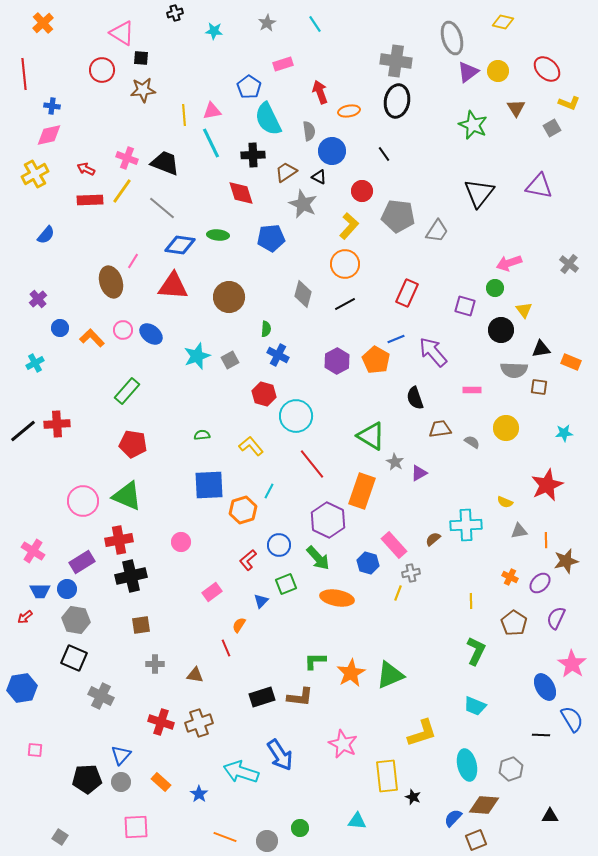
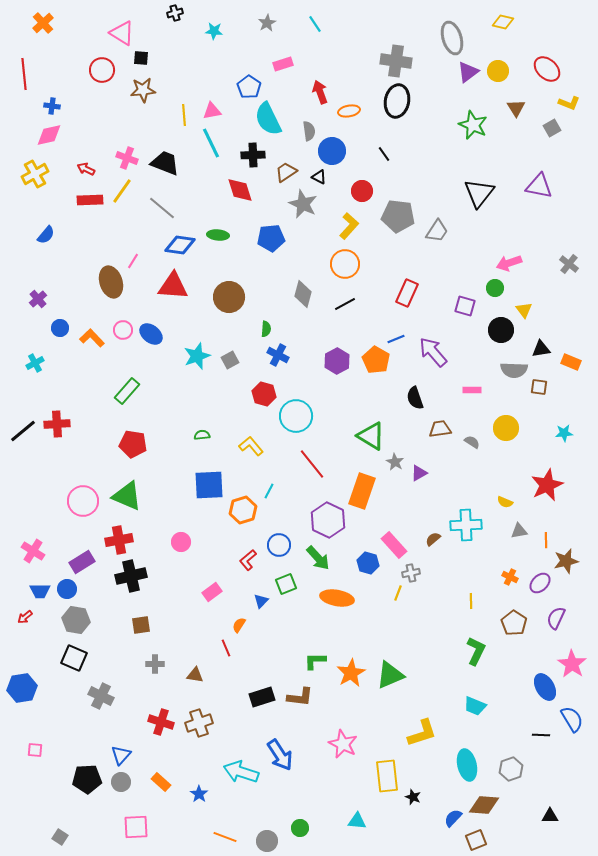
red diamond at (241, 193): moved 1 px left, 3 px up
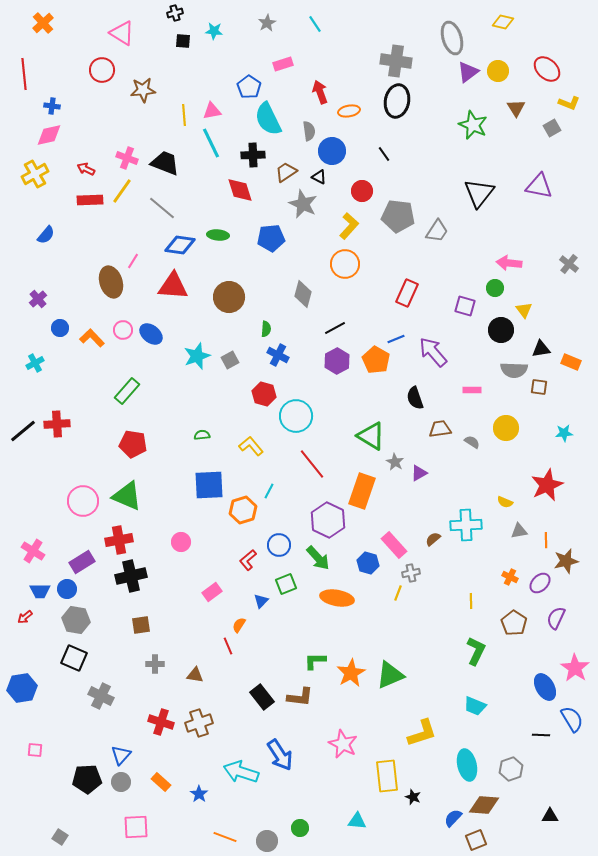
black square at (141, 58): moved 42 px right, 17 px up
pink arrow at (509, 263): rotated 25 degrees clockwise
black line at (345, 304): moved 10 px left, 24 px down
red line at (226, 648): moved 2 px right, 2 px up
pink star at (572, 664): moved 3 px right, 4 px down
black rectangle at (262, 697): rotated 70 degrees clockwise
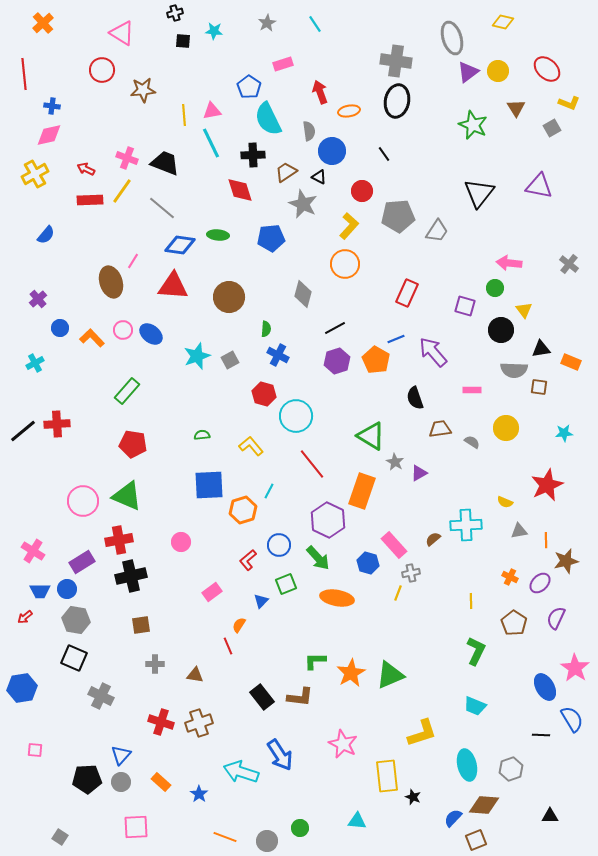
gray pentagon at (398, 216): rotated 12 degrees counterclockwise
purple hexagon at (337, 361): rotated 10 degrees clockwise
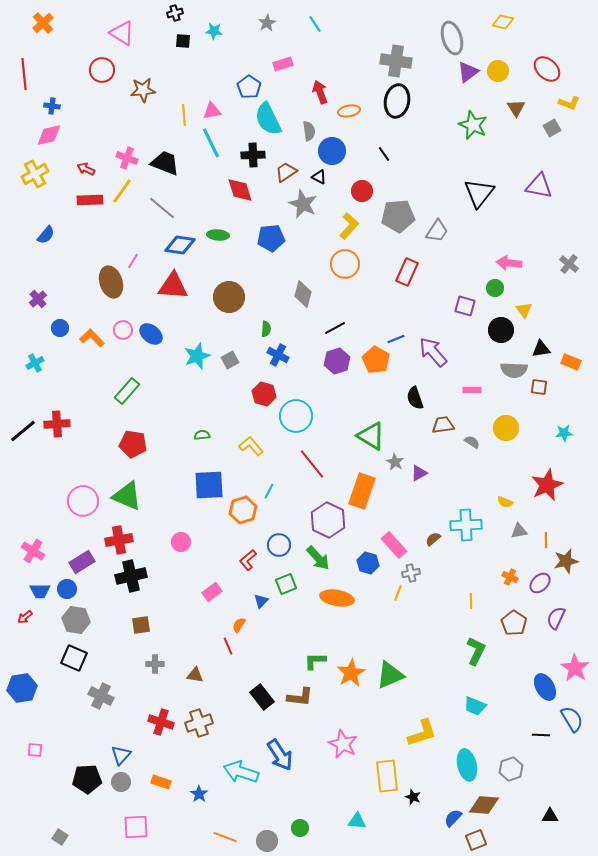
red rectangle at (407, 293): moved 21 px up
brown trapezoid at (440, 429): moved 3 px right, 4 px up
orange rectangle at (161, 782): rotated 24 degrees counterclockwise
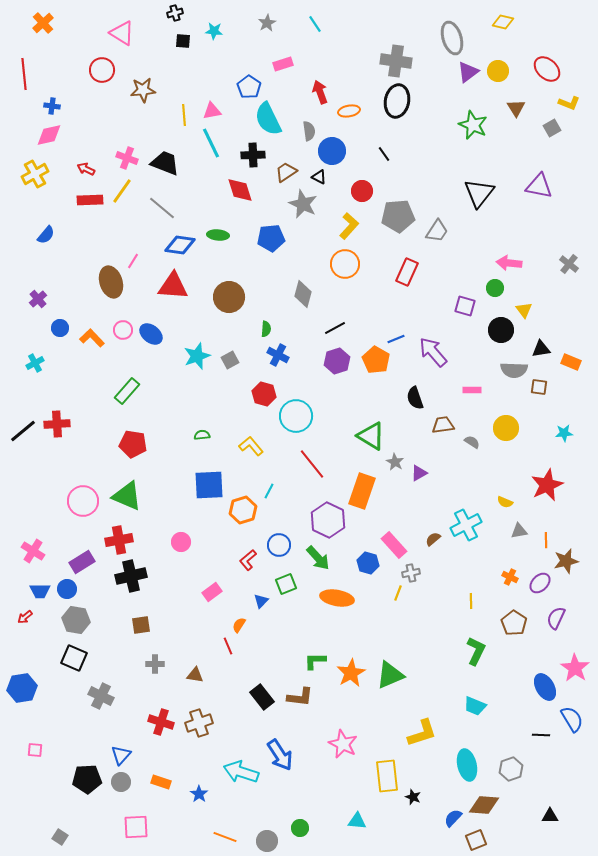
cyan cross at (466, 525): rotated 24 degrees counterclockwise
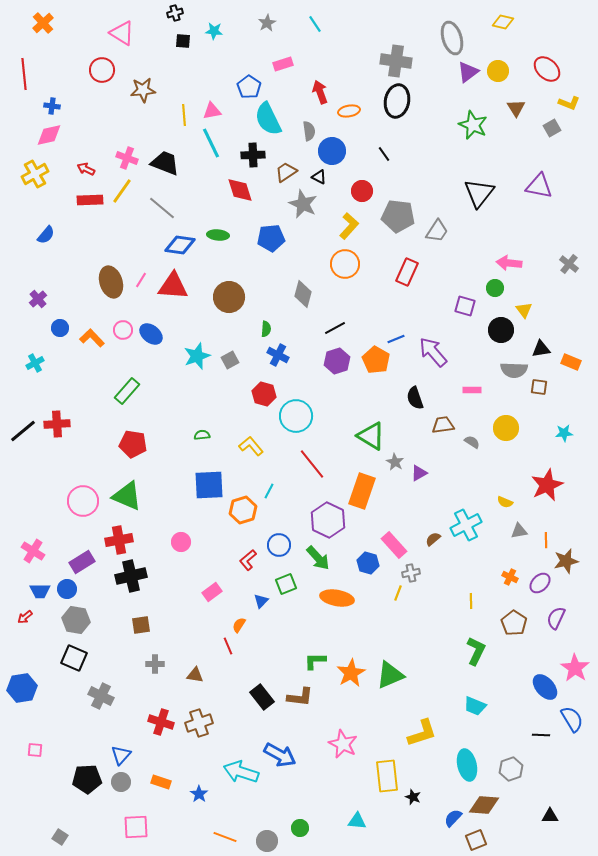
gray pentagon at (398, 216): rotated 12 degrees clockwise
pink line at (133, 261): moved 8 px right, 19 px down
blue ellipse at (545, 687): rotated 12 degrees counterclockwise
blue arrow at (280, 755): rotated 28 degrees counterclockwise
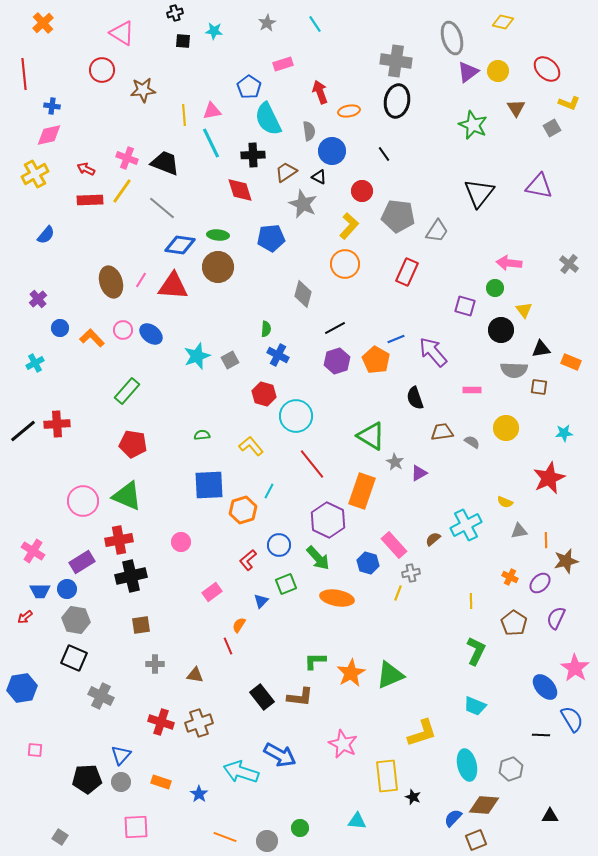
brown circle at (229, 297): moved 11 px left, 30 px up
brown trapezoid at (443, 425): moved 1 px left, 7 px down
red star at (547, 485): moved 2 px right, 7 px up
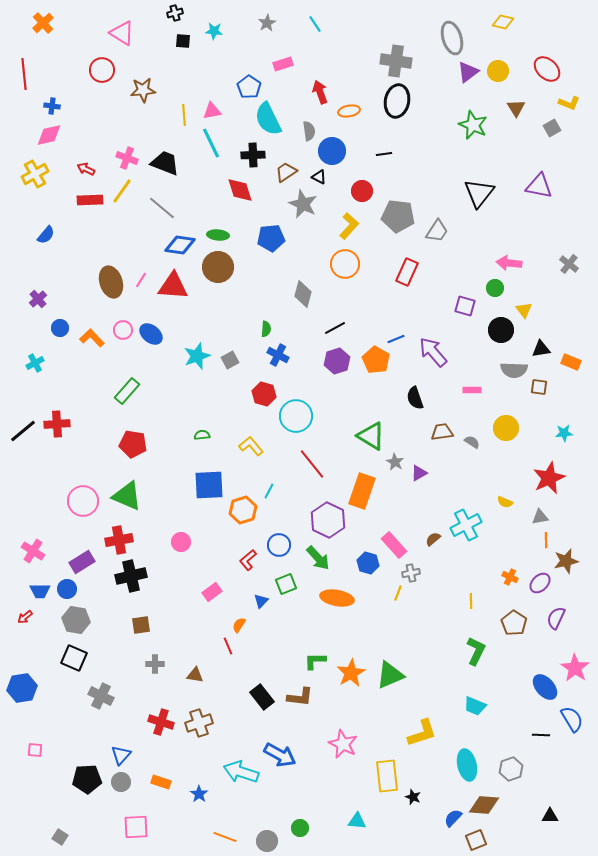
black line at (384, 154): rotated 63 degrees counterclockwise
gray triangle at (519, 531): moved 21 px right, 14 px up
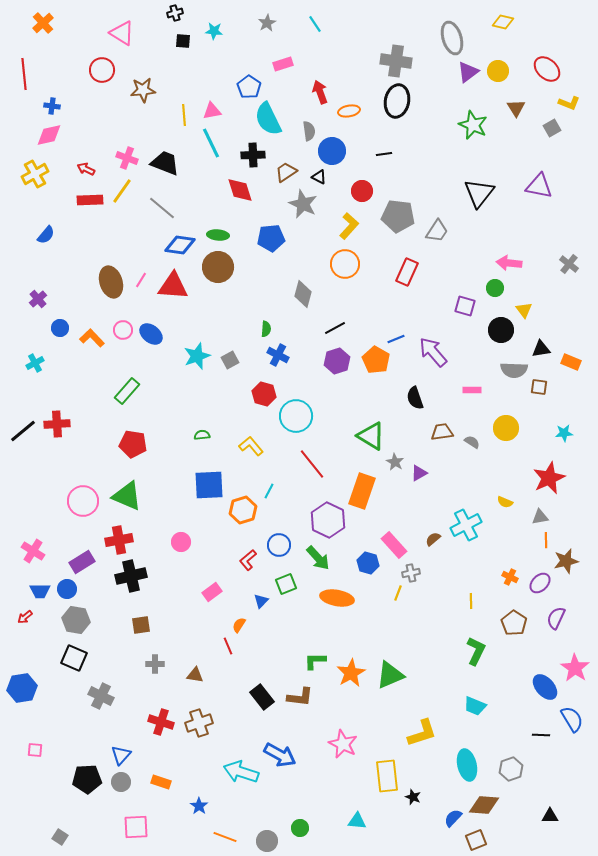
blue star at (199, 794): moved 12 px down
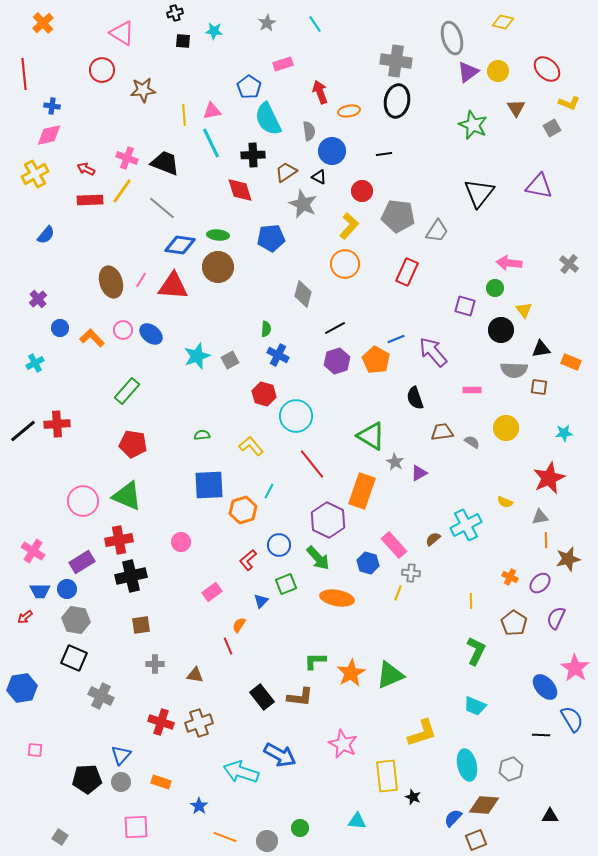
brown star at (566, 561): moved 2 px right, 2 px up
gray cross at (411, 573): rotated 18 degrees clockwise
